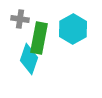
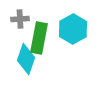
gray cross: rotated 12 degrees counterclockwise
cyan diamond: moved 3 px left
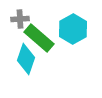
green rectangle: rotated 60 degrees counterclockwise
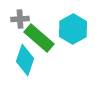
cyan diamond: moved 1 px left, 1 px down
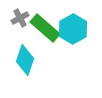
gray cross: moved 1 px up; rotated 24 degrees counterclockwise
green rectangle: moved 6 px right, 10 px up
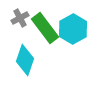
green rectangle: rotated 12 degrees clockwise
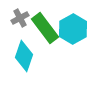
cyan diamond: moved 1 px left, 4 px up
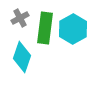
green rectangle: rotated 44 degrees clockwise
cyan diamond: moved 2 px left, 1 px down
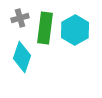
gray cross: rotated 12 degrees clockwise
cyan hexagon: moved 2 px right, 1 px down
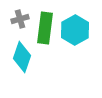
gray cross: moved 1 px down
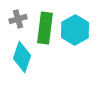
gray cross: moved 2 px left
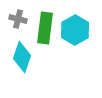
gray cross: rotated 30 degrees clockwise
